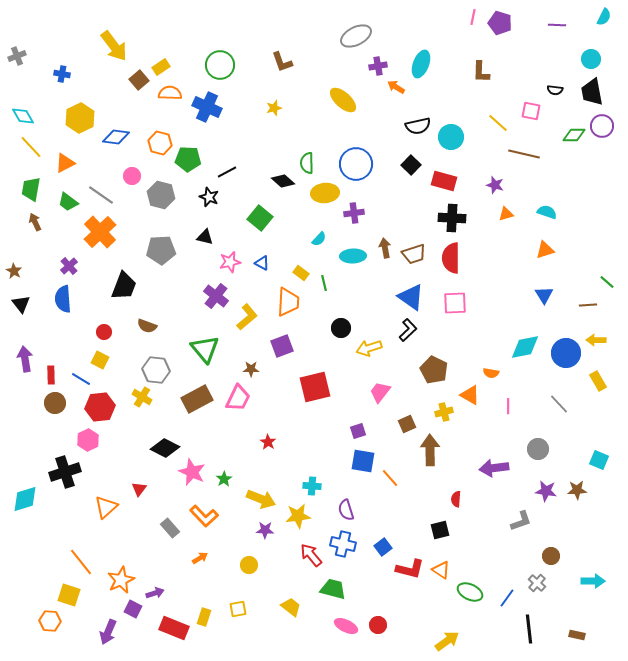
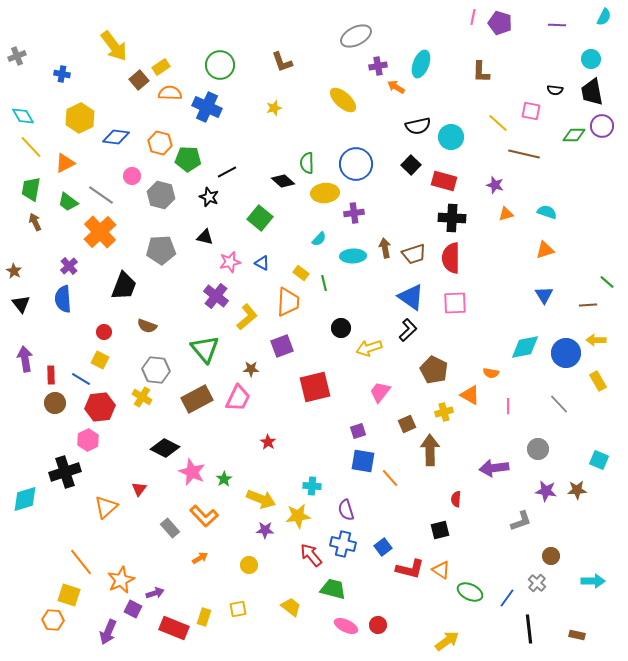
orange hexagon at (50, 621): moved 3 px right, 1 px up
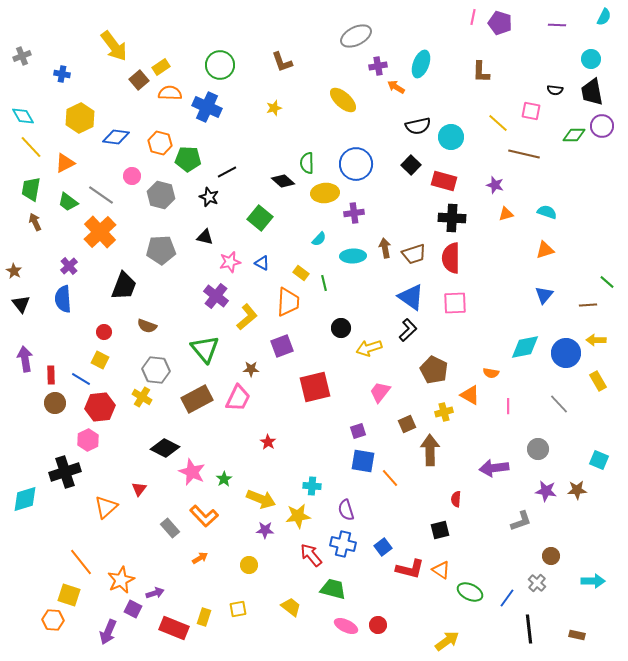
gray cross at (17, 56): moved 5 px right
blue triangle at (544, 295): rotated 12 degrees clockwise
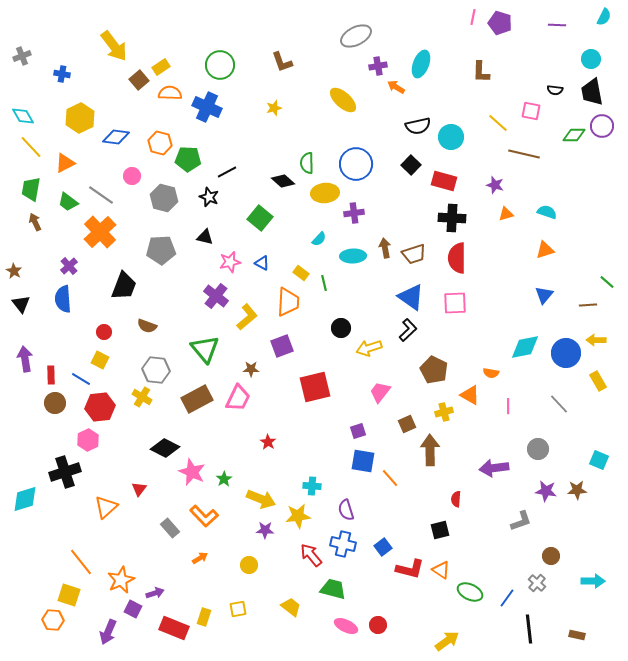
gray hexagon at (161, 195): moved 3 px right, 3 px down
red semicircle at (451, 258): moved 6 px right
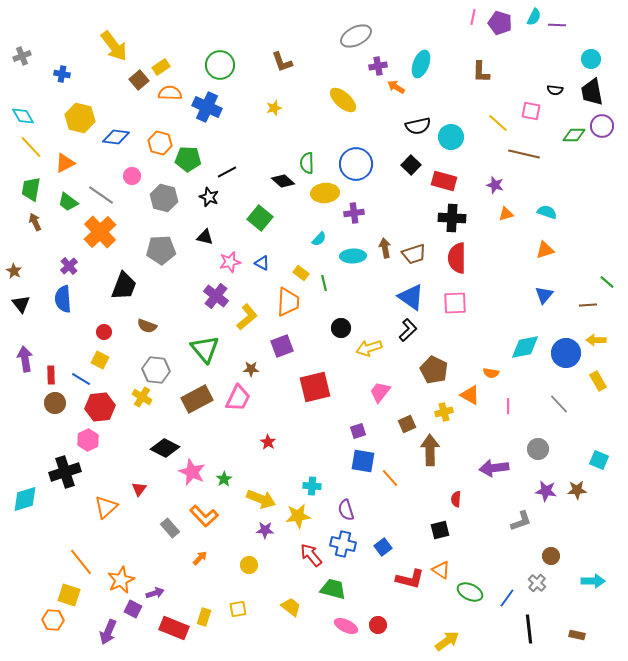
cyan semicircle at (604, 17): moved 70 px left
yellow hexagon at (80, 118): rotated 20 degrees counterclockwise
orange arrow at (200, 558): rotated 14 degrees counterclockwise
red L-shape at (410, 569): moved 10 px down
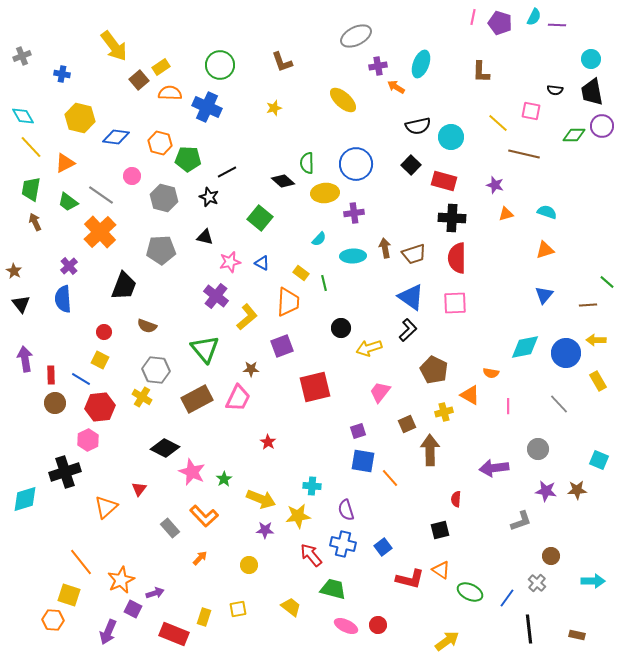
red rectangle at (174, 628): moved 6 px down
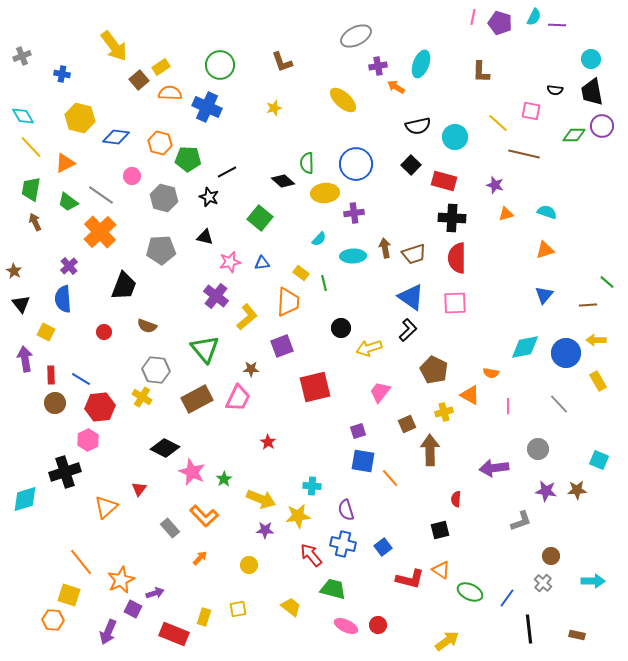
cyan circle at (451, 137): moved 4 px right
blue triangle at (262, 263): rotated 35 degrees counterclockwise
yellow square at (100, 360): moved 54 px left, 28 px up
gray cross at (537, 583): moved 6 px right
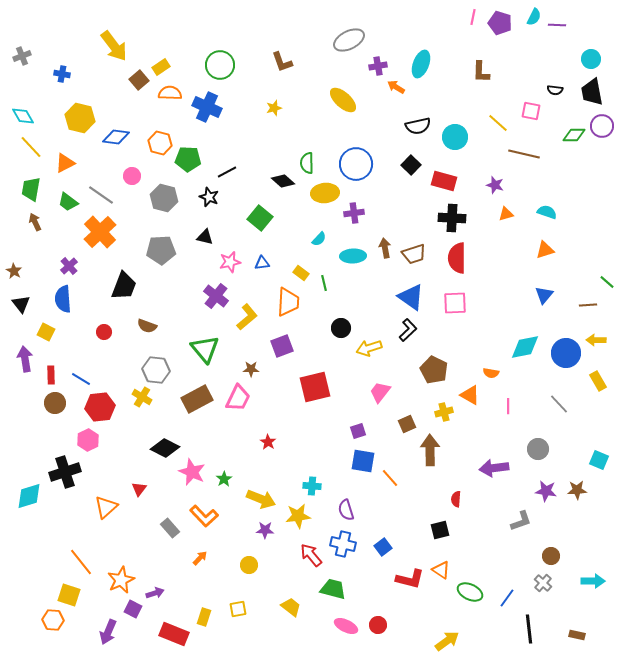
gray ellipse at (356, 36): moved 7 px left, 4 px down
cyan diamond at (25, 499): moved 4 px right, 3 px up
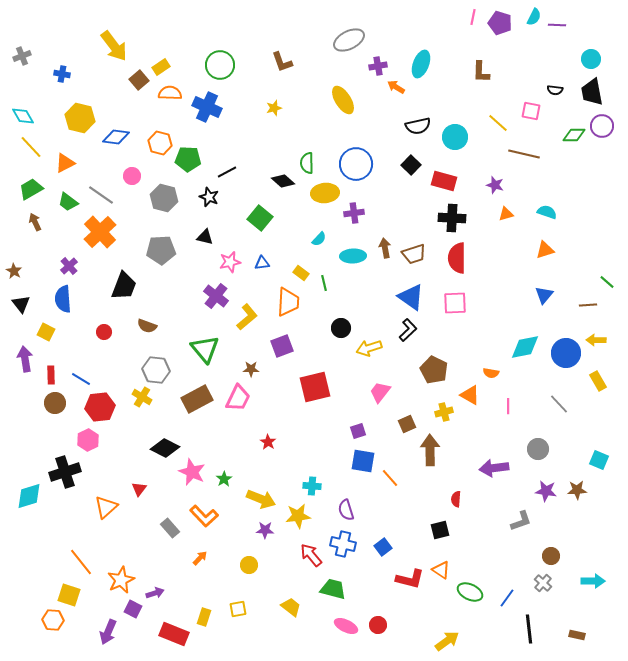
yellow ellipse at (343, 100): rotated 16 degrees clockwise
green trapezoid at (31, 189): rotated 50 degrees clockwise
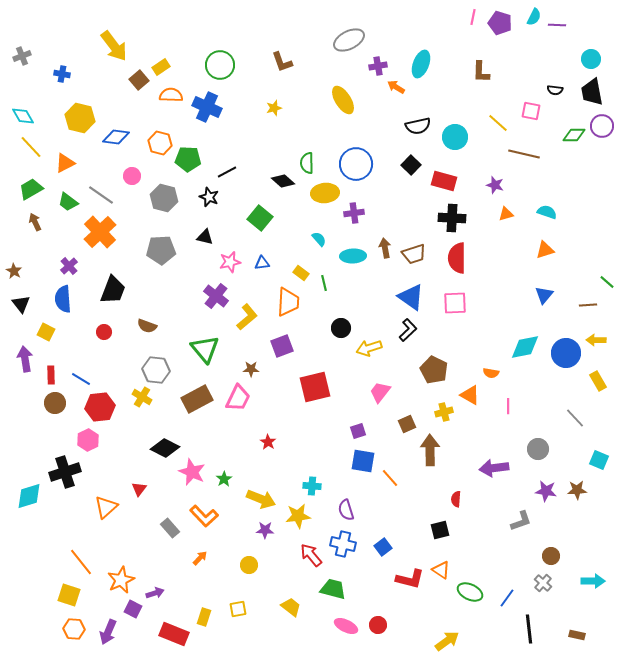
orange semicircle at (170, 93): moved 1 px right, 2 px down
cyan semicircle at (319, 239): rotated 84 degrees counterclockwise
black trapezoid at (124, 286): moved 11 px left, 4 px down
gray line at (559, 404): moved 16 px right, 14 px down
orange hexagon at (53, 620): moved 21 px right, 9 px down
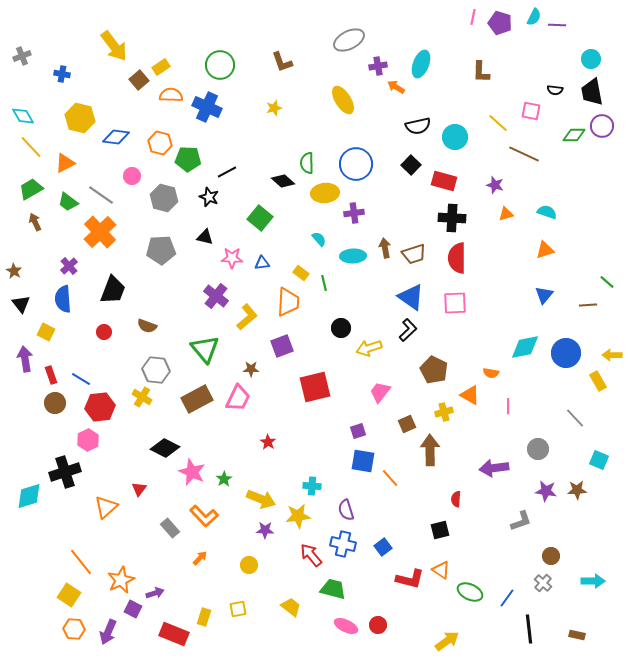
brown line at (524, 154): rotated 12 degrees clockwise
pink star at (230, 262): moved 2 px right, 4 px up; rotated 15 degrees clockwise
yellow arrow at (596, 340): moved 16 px right, 15 px down
red rectangle at (51, 375): rotated 18 degrees counterclockwise
yellow square at (69, 595): rotated 15 degrees clockwise
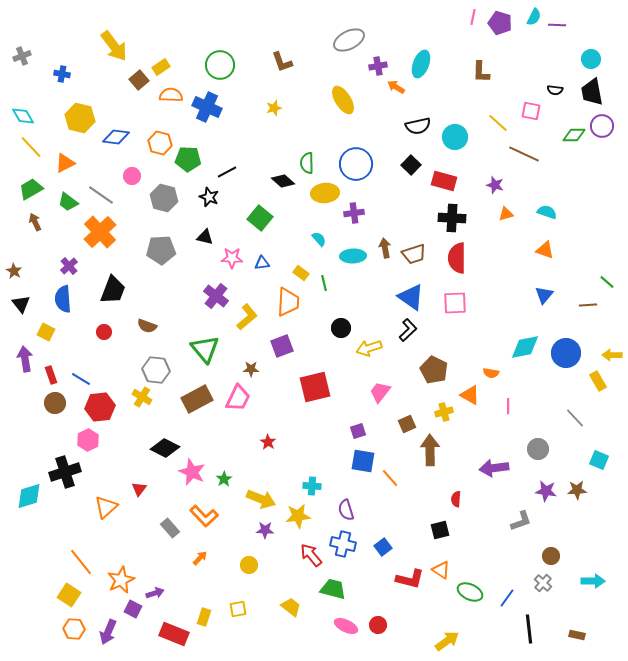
orange triangle at (545, 250): rotated 36 degrees clockwise
